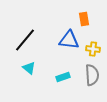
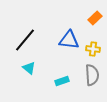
orange rectangle: moved 11 px right, 1 px up; rotated 56 degrees clockwise
cyan rectangle: moved 1 px left, 4 px down
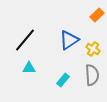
orange rectangle: moved 2 px right, 3 px up
blue triangle: rotated 40 degrees counterclockwise
yellow cross: rotated 24 degrees clockwise
cyan triangle: rotated 40 degrees counterclockwise
cyan rectangle: moved 1 px right, 1 px up; rotated 32 degrees counterclockwise
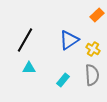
black line: rotated 10 degrees counterclockwise
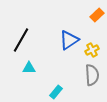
black line: moved 4 px left
yellow cross: moved 1 px left, 1 px down; rotated 32 degrees clockwise
cyan rectangle: moved 7 px left, 12 px down
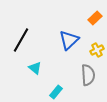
orange rectangle: moved 2 px left, 3 px down
blue triangle: rotated 10 degrees counterclockwise
yellow cross: moved 5 px right
cyan triangle: moved 6 px right; rotated 40 degrees clockwise
gray semicircle: moved 4 px left
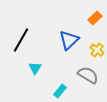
yellow cross: rotated 24 degrees counterclockwise
cyan triangle: rotated 24 degrees clockwise
gray semicircle: rotated 55 degrees counterclockwise
cyan rectangle: moved 4 px right, 1 px up
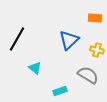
orange rectangle: rotated 48 degrees clockwise
black line: moved 4 px left, 1 px up
yellow cross: rotated 24 degrees counterclockwise
cyan triangle: rotated 24 degrees counterclockwise
cyan rectangle: rotated 32 degrees clockwise
